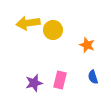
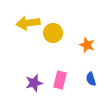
yellow circle: moved 3 px down
blue semicircle: moved 2 px left, 2 px down
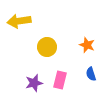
yellow arrow: moved 9 px left, 2 px up
yellow circle: moved 6 px left, 14 px down
blue semicircle: moved 5 px up
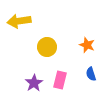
purple star: rotated 18 degrees counterclockwise
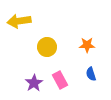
orange star: rotated 21 degrees counterclockwise
pink rectangle: rotated 42 degrees counterclockwise
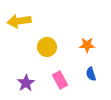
purple star: moved 8 px left
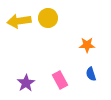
yellow circle: moved 1 px right, 29 px up
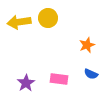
yellow arrow: moved 1 px down
orange star: rotated 21 degrees counterclockwise
blue semicircle: rotated 48 degrees counterclockwise
pink rectangle: moved 1 px left, 1 px up; rotated 54 degrees counterclockwise
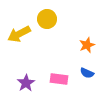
yellow circle: moved 1 px left, 1 px down
yellow arrow: moved 12 px down; rotated 20 degrees counterclockwise
blue semicircle: moved 4 px left, 1 px up
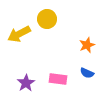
pink rectangle: moved 1 px left
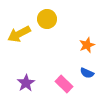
pink rectangle: moved 6 px right, 5 px down; rotated 36 degrees clockwise
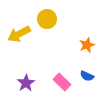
blue semicircle: moved 3 px down
pink rectangle: moved 2 px left, 2 px up
